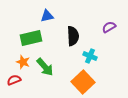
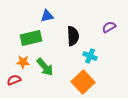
orange star: rotated 16 degrees counterclockwise
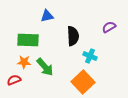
green rectangle: moved 3 px left, 2 px down; rotated 15 degrees clockwise
orange star: moved 1 px right
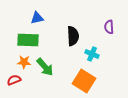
blue triangle: moved 10 px left, 2 px down
purple semicircle: rotated 64 degrees counterclockwise
cyan cross: moved 2 px right, 2 px up
orange square: moved 1 px right, 1 px up; rotated 15 degrees counterclockwise
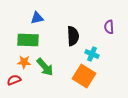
orange square: moved 5 px up
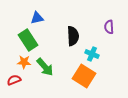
green rectangle: rotated 55 degrees clockwise
